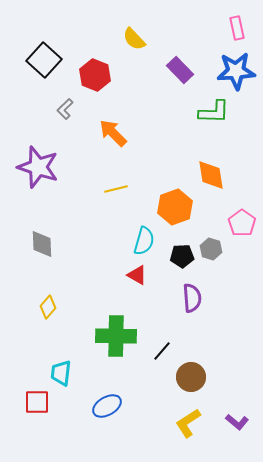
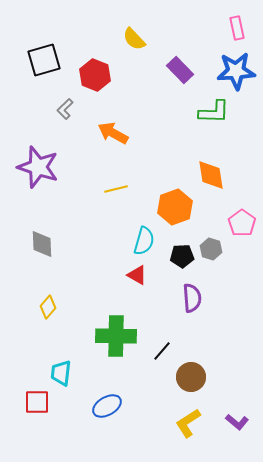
black square: rotated 32 degrees clockwise
orange arrow: rotated 16 degrees counterclockwise
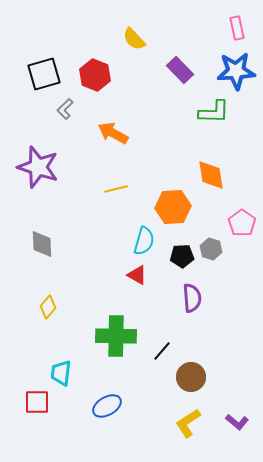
black square: moved 14 px down
orange hexagon: moved 2 px left; rotated 16 degrees clockwise
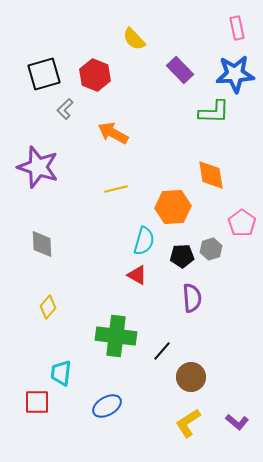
blue star: moved 1 px left, 3 px down
gray hexagon: rotated 25 degrees clockwise
green cross: rotated 6 degrees clockwise
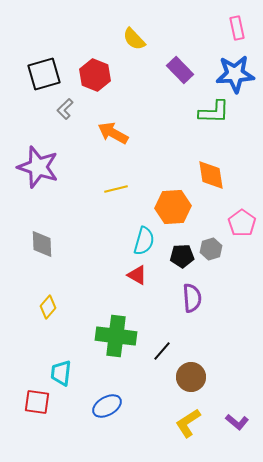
red square: rotated 8 degrees clockwise
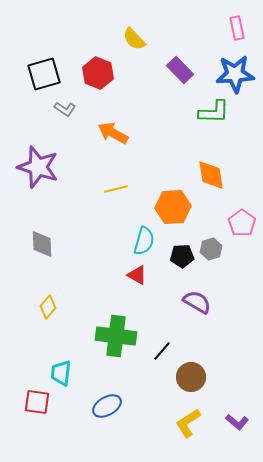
red hexagon: moved 3 px right, 2 px up
gray L-shape: rotated 100 degrees counterclockwise
purple semicircle: moved 5 px right, 4 px down; rotated 56 degrees counterclockwise
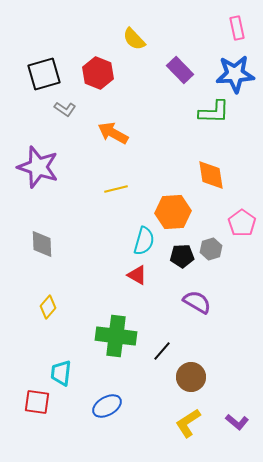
orange hexagon: moved 5 px down
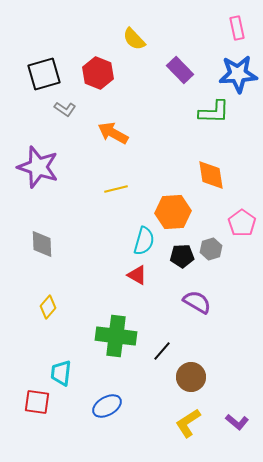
blue star: moved 3 px right
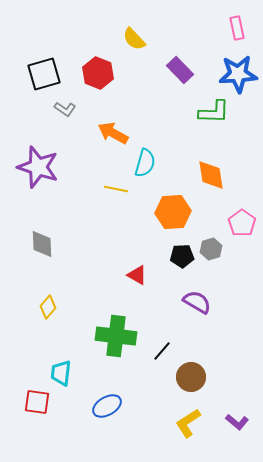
yellow line: rotated 25 degrees clockwise
cyan semicircle: moved 1 px right, 78 px up
